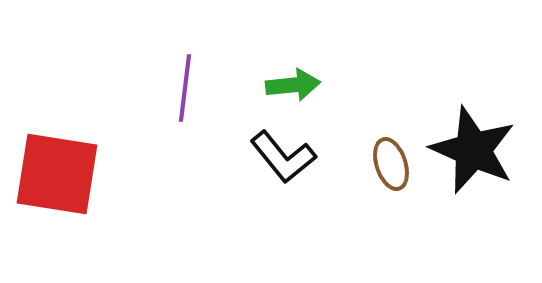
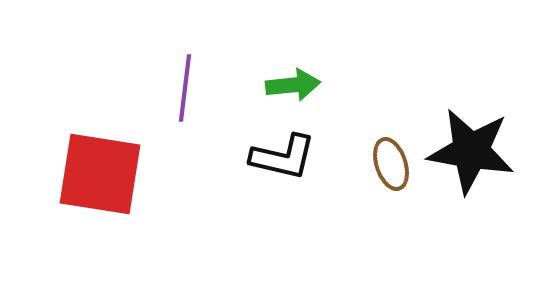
black star: moved 2 px left, 1 px down; rotated 14 degrees counterclockwise
black L-shape: rotated 38 degrees counterclockwise
red square: moved 43 px right
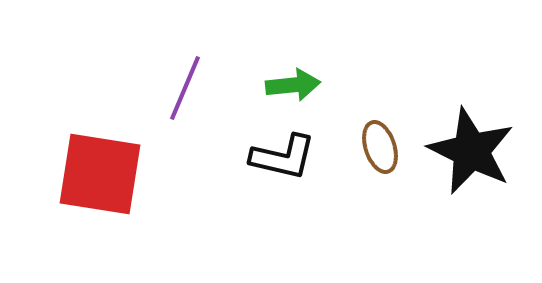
purple line: rotated 16 degrees clockwise
black star: rotated 16 degrees clockwise
brown ellipse: moved 11 px left, 17 px up
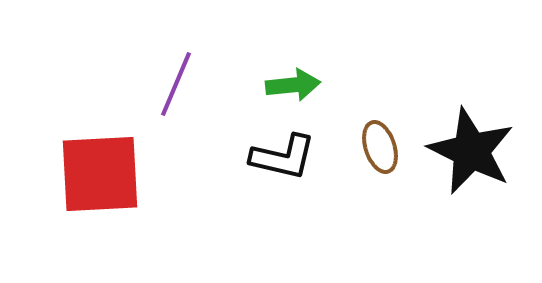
purple line: moved 9 px left, 4 px up
red square: rotated 12 degrees counterclockwise
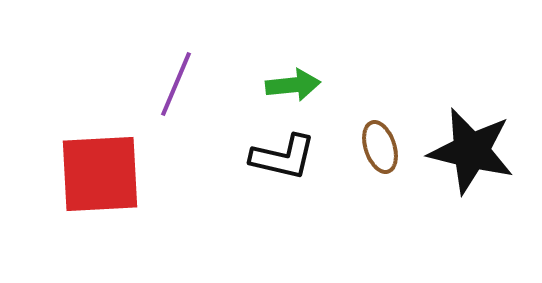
black star: rotated 12 degrees counterclockwise
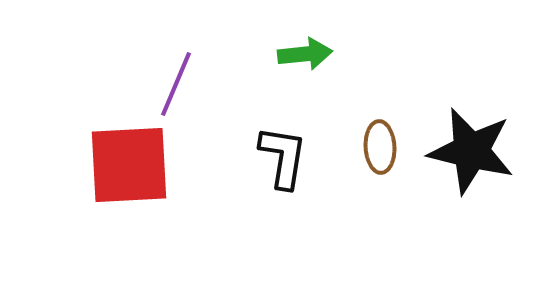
green arrow: moved 12 px right, 31 px up
brown ellipse: rotated 15 degrees clockwise
black L-shape: rotated 94 degrees counterclockwise
red square: moved 29 px right, 9 px up
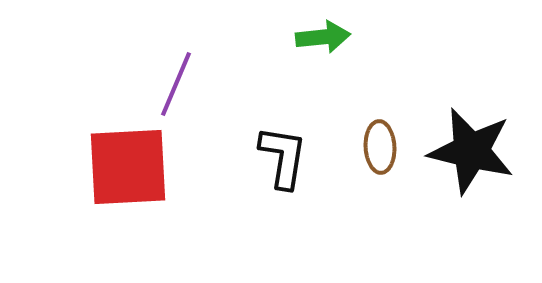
green arrow: moved 18 px right, 17 px up
red square: moved 1 px left, 2 px down
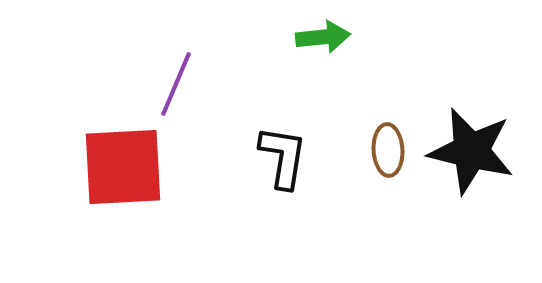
brown ellipse: moved 8 px right, 3 px down
red square: moved 5 px left
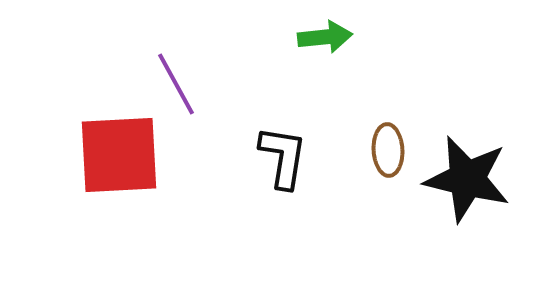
green arrow: moved 2 px right
purple line: rotated 52 degrees counterclockwise
black star: moved 4 px left, 28 px down
red square: moved 4 px left, 12 px up
